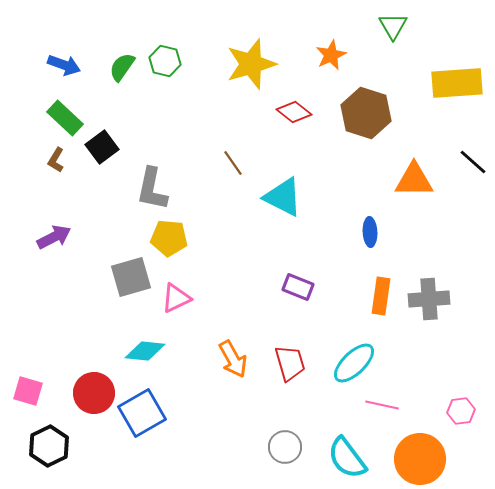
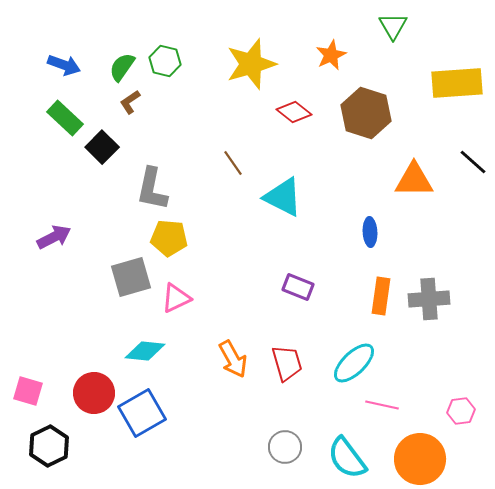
black square: rotated 8 degrees counterclockwise
brown L-shape: moved 74 px right, 58 px up; rotated 25 degrees clockwise
red trapezoid: moved 3 px left
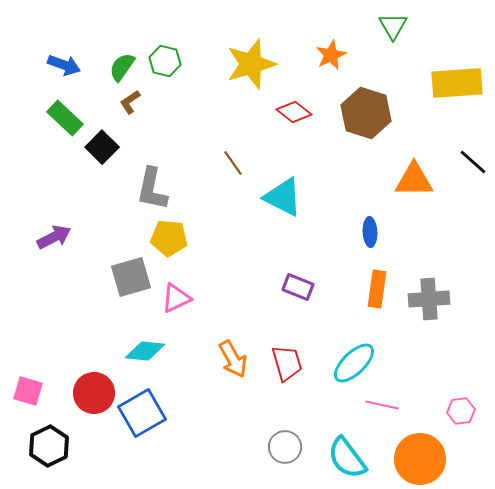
orange rectangle: moved 4 px left, 7 px up
